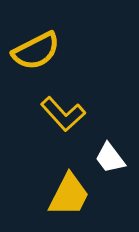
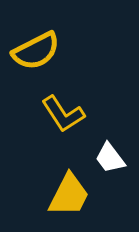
yellow L-shape: rotated 9 degrees clockwise
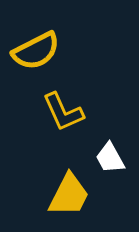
yellow L-shape: moved 2 px up; rotated 9 degrees clockwise
white trapezoid: rotated 8 degrees clockwise
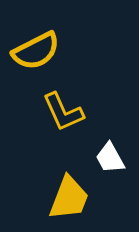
yellow trapezoid: moved 3 px down; rotated 6 degrees counterclockwise
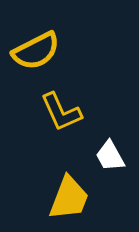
yellow L-shape: moved 2 px left
white trapezoid: moved 2 px up
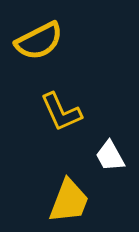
yellow semicircle: moved 3 px right, 10 px up
yellow trapezoid: moved 3 px down
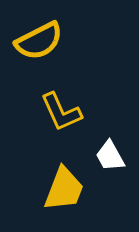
yellow trapezoid: moved 5 px left, 12 px up
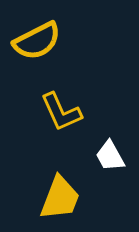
yellow semicircle: moved 2 px left
yellow trapezoid: moved 4 px left, 9 px down
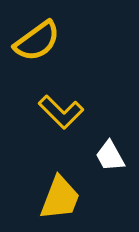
yellow semicircle: rotated 9 degrees counterclockwise
yellow L-shape: rotated 21 degrees counterclockwise
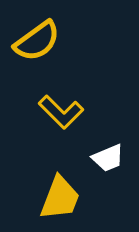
white trapezoid: moved 2 px left, 2 px down; rotated 84 degrees counterclockwise
